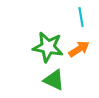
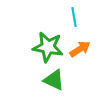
cyan line: moved 7 px left
orange arrow: moved 1 px right
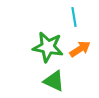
green triangle: moved 1 px down
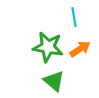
green triangle: rotated 15 degrees clockwise
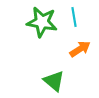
green star: moved 6 px left, 25 px up
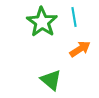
green star: rotated 24 degrees clockwise
green triangle: moved 3 px left, 1 px up
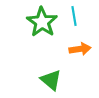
cyan line: moved 1 px up
orange arrow: rotated 25 degrees clockwise
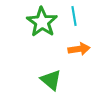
orange arrow: moved 1 px left
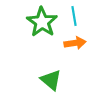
orange arrow: moved 4 px left, 6 px up
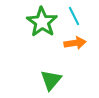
cyan line: rotated 18 degrees counterclockwise
green triangle: rotated 30 degrees clockwise
